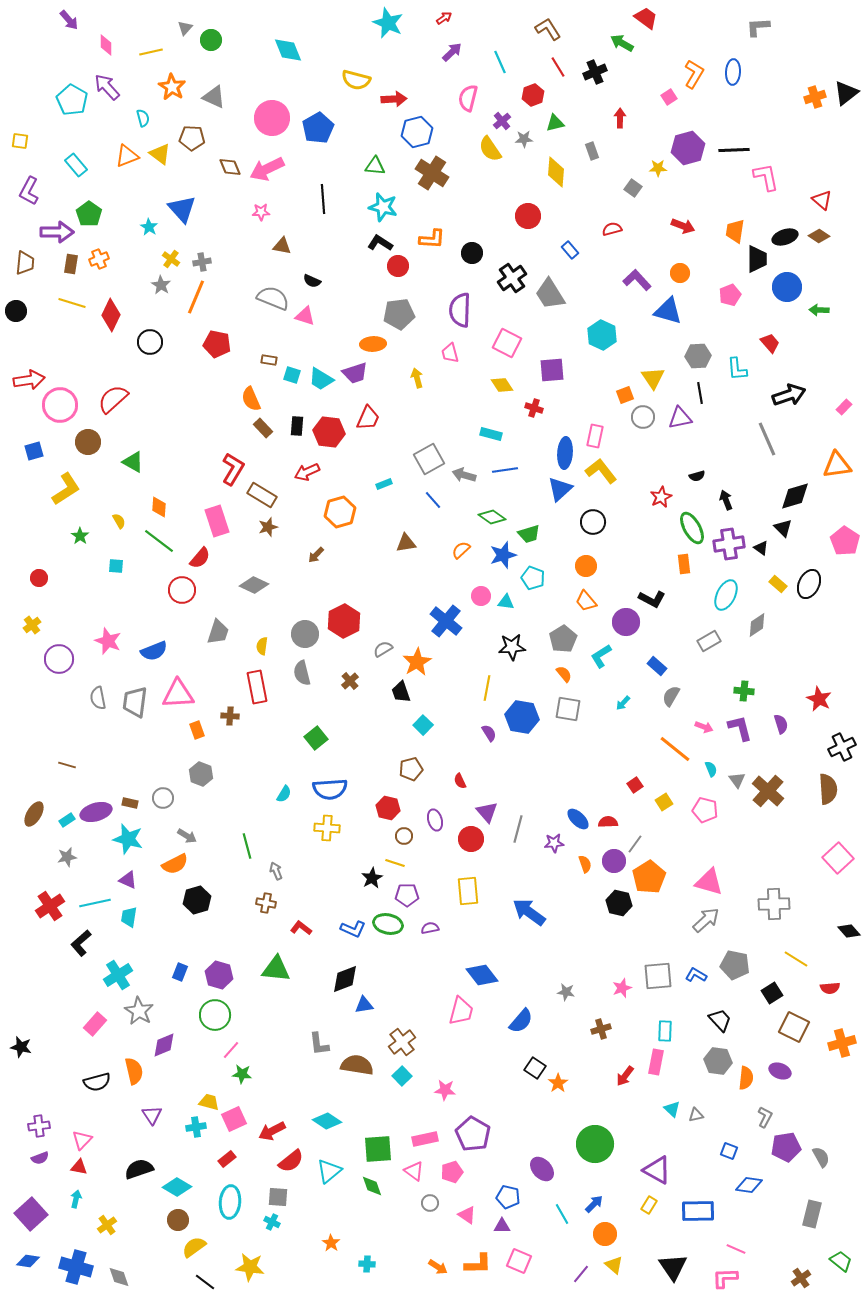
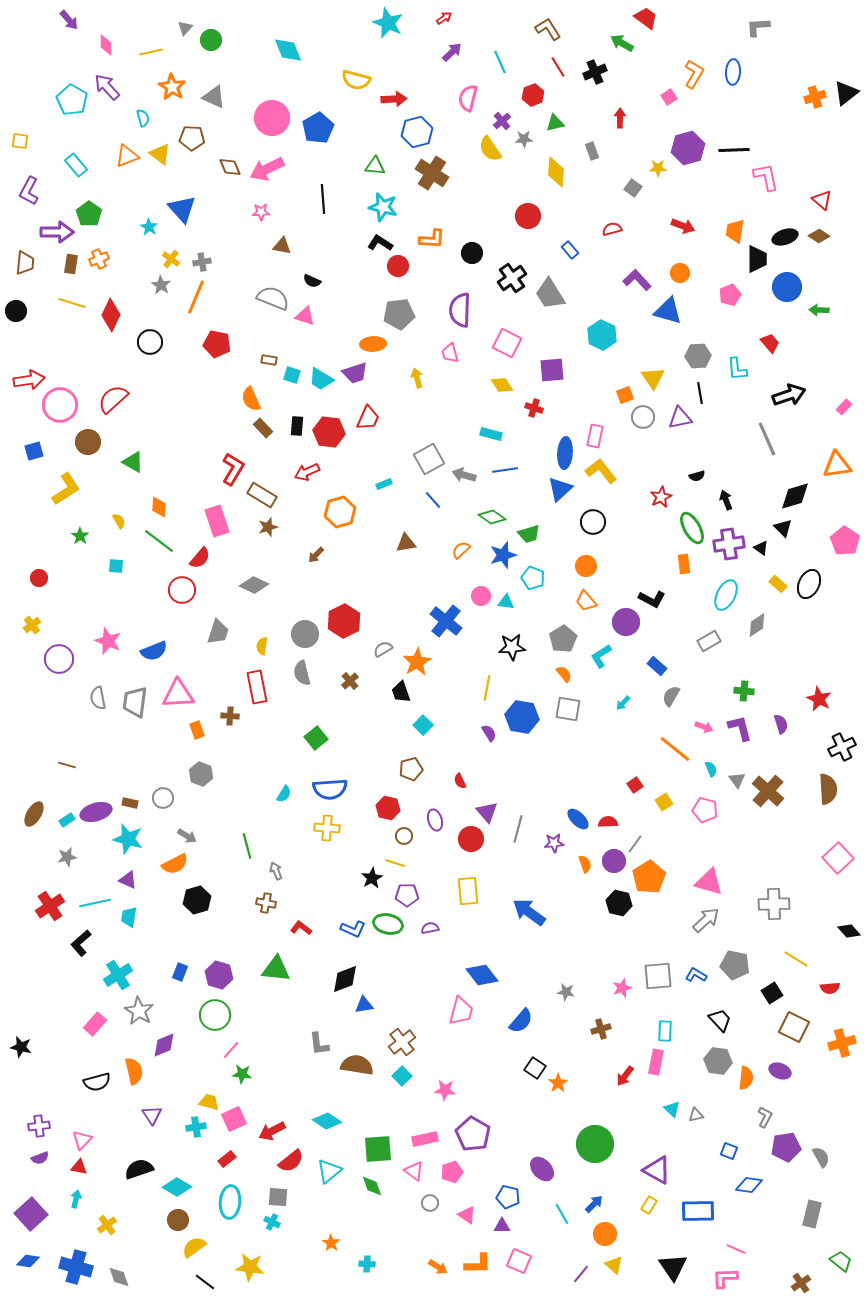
brown cross at (801, 1278): moved 5 px down
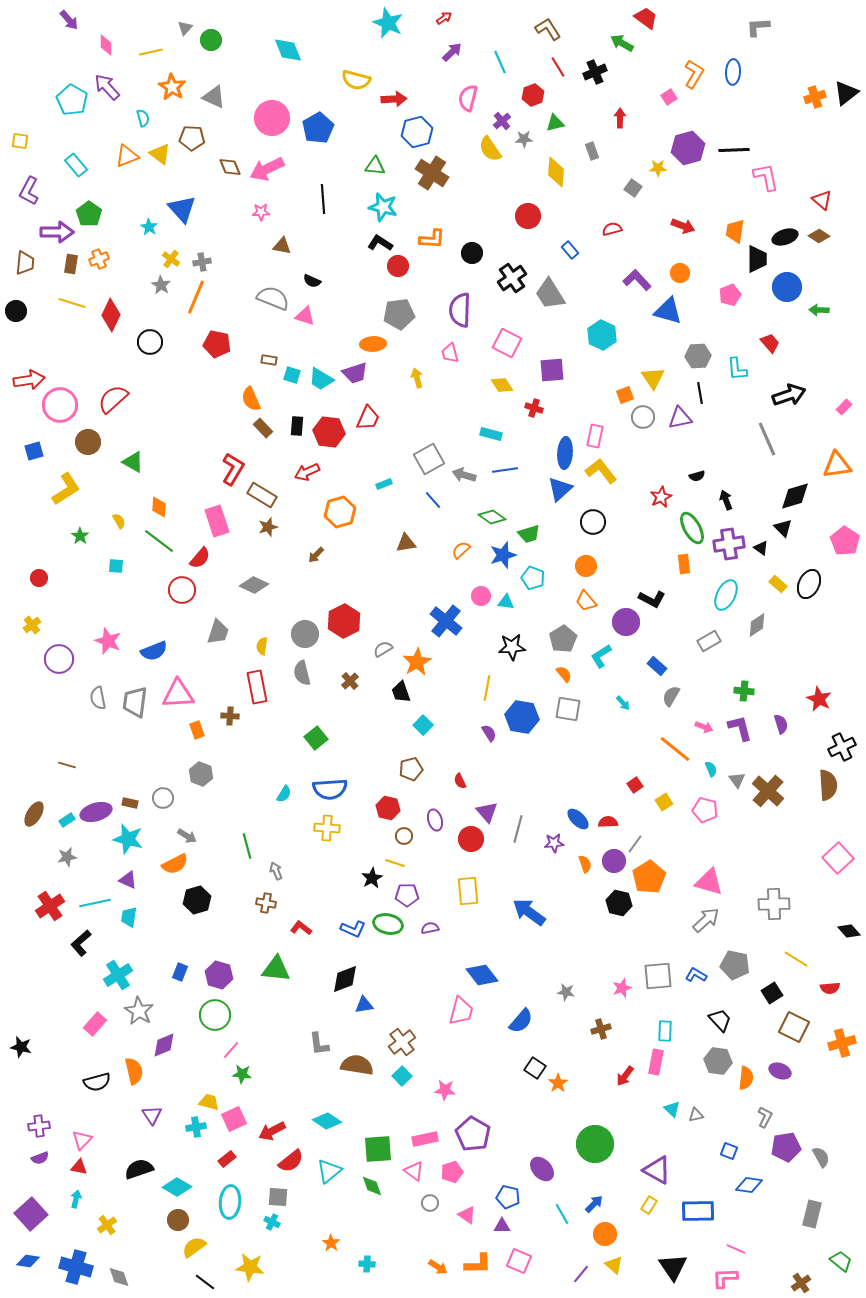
cyan arrow at (623, 703): rotated 84 degrees counterclockwise
brown semicircle at (828, 789): moved 4 px up
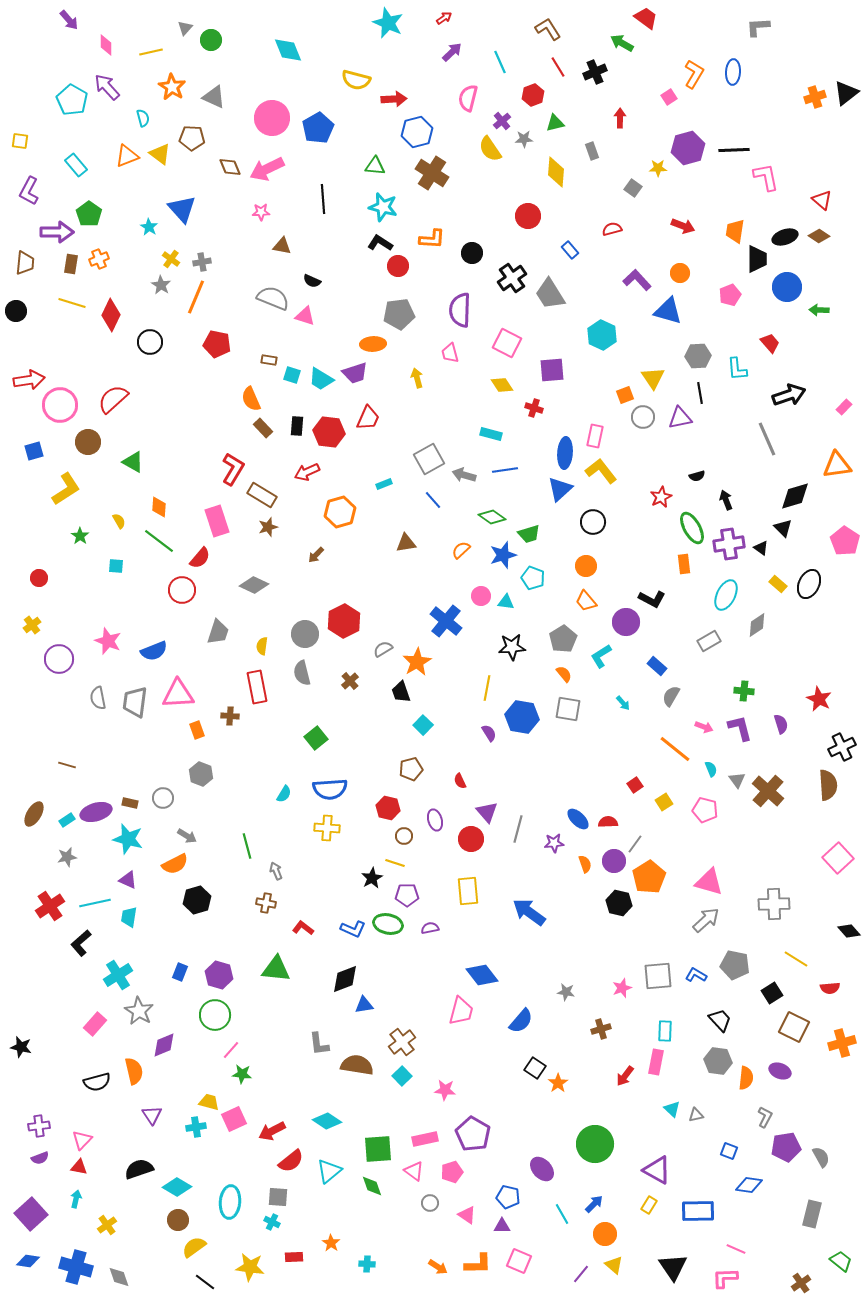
red L-shape at (301, 928): moved 2 px right
red rectangle at (227, 1159): moved 67 px right, 98 px down; rotated 36 degrees clockwise
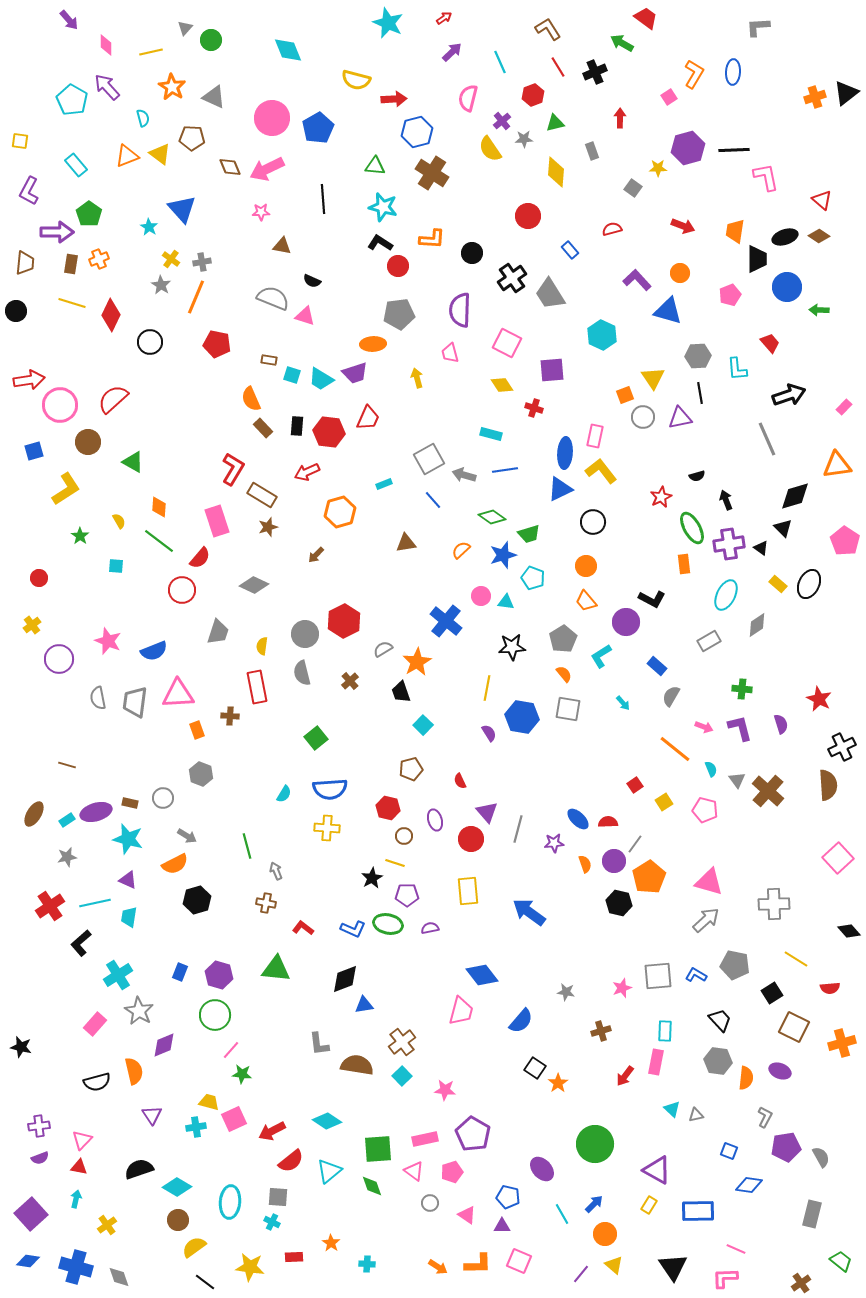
blue triangle at (560, 489): rotated 16 degrees clockwise
green cross at (744, 691): moved 2 px left, 2 px up
brown cross at (601, 1029): moved 2 px down
